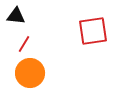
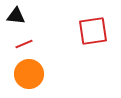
red line: rotated 36 degrees clockwise
orange circle: moved 1 px left, 1 px down
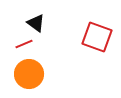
black triangle: moved 20 px right, 7 px down; rotated 30 degrees clockwise
red square: moved 4 px right, 6 px down; rotated 28 degrees clockwise
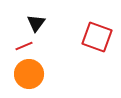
black triangle: rotated 30 degrees clockwise
red line: moved 2 px down
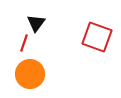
red line: moved 3 px up; rotated 48 degrees counterclockwise
orange circle: moved 1 px right
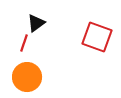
black triangle: rotated 18 degrees clockwise
orange circle: moved 3 px left, 3 px down
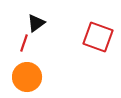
red square: moved 1 px right
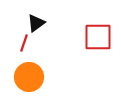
red square: rotated 20 degrees counterclockwise
orange circle: moved 2 px right
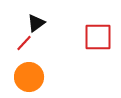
red line: rotated 24 degrees clockwise
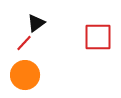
orange circle: moved 4 px left, 2 px up
